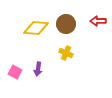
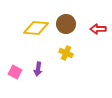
red arrow: moved 8 px down
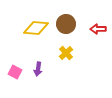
yellow cross: rotated 24 degrees clockwise
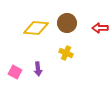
brown circle: moved 1 px right, 1 px up
red arrow: moved 2 px right, 1 px up
yellow cross: rotated 24 degrees counterclockwise
purple arrow: rotated 16 degrees counterclockwise
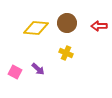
red arrow: moved 1 px left, 2 px up
purple arrow: rotated 40 degrees counterclockwise
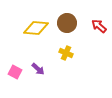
red arrow: rotated 42 degrees clockwise
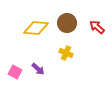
red arrow: moved 2 px left, 1 px down
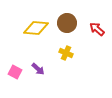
red arrow: moved 2 px down
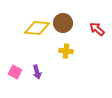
brown circle: moved 4 px left
yellow diamond: moved 1 px right
yellow cross: moved 2 px up; rotated 16 degrees counterclockwise
purple arrow: moved 1 px left, 3 px down; rotated 32 degrees clockwise
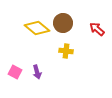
yellow diamond: rotated 35 degrees clockwise
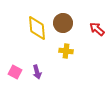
yellow diamond: rotated 45 degrees clockwise
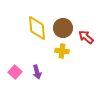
brown circle: moved 5 px down
red arrow: moved 11 px left, 8 px down
yellow cross: moved 4 px left
pink square: rotated 16 degrees clockwise
